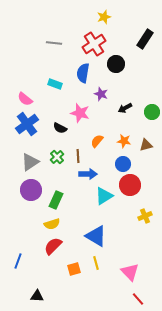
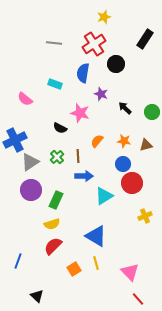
black arrow: rotated 72 degrees clockwise
blue cross: moved 12 px left, 16 px down; rotated 10 degrees clockwise
blue arrow: moved 4 px left, 2 px down
red circle: moved 2 px right, 2 px up
orange square: rotated 16 degrees counterclockwise
black triangle: rotated 40 degrees clockwise
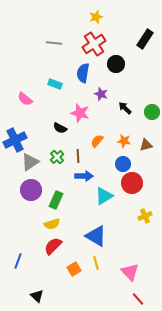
yellow star: moved 8 px left
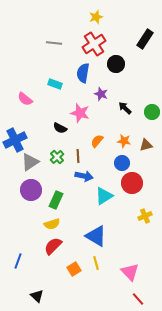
blue circle: moved 1 px left, 1 px up
blue arrow: rotated 12 degrees clockwise
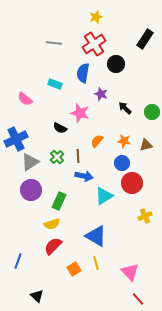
blue cross: moved 1 px right, 1 px up
green rectangle: moved 3 px right, 1 px down
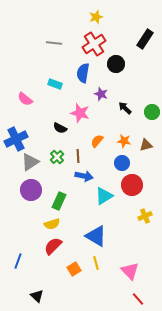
red circle: moved 2 px down
pink triangle: moved 1 px up
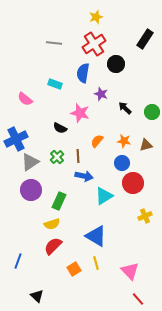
red circle: moved 1 px right, 2 px up
